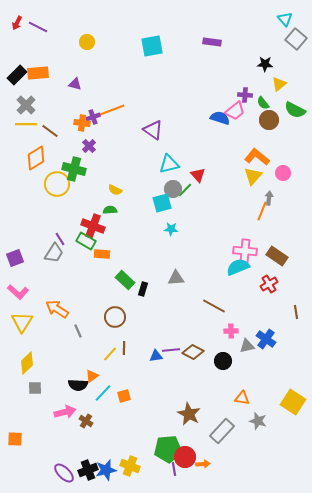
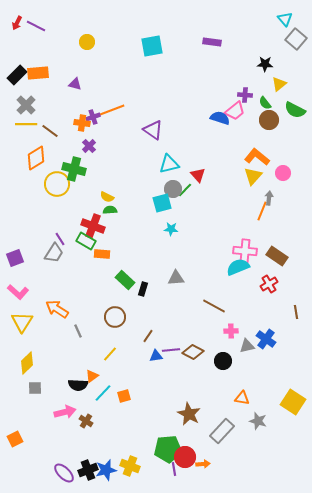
purple line at (38, 27): moved 2 px left, 1 px up
green semicircle at (263, 103): moved 2 px right
yellow semicircle at (115, 190): moved 8 px left, 7 px down
brown line at (124, 348): moved 24 px right, 12 px up; rotated 32 degrees clockwise
orange square at (15, 439): rotated 28 degrees counterclockwise
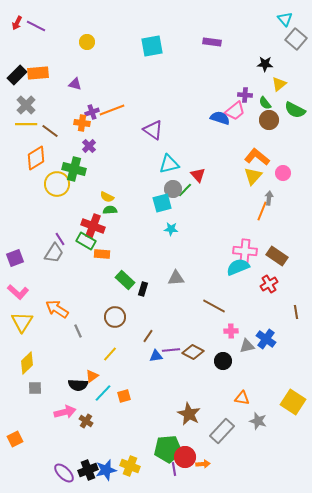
purple cross at (93, 117): moved 1 px left, 5 px up
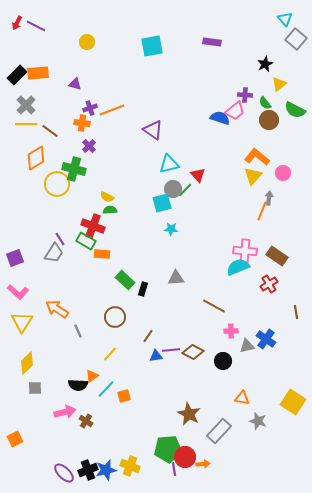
black star at (265, 64): rotated 28 degrees counterclockwise
purple cross at (92, 112): moved 2 px left, 4 px up
cyan line at (103, 393): moved 3 px right, 4 px up
gray rectangle at (222, 431): moved 3 px left
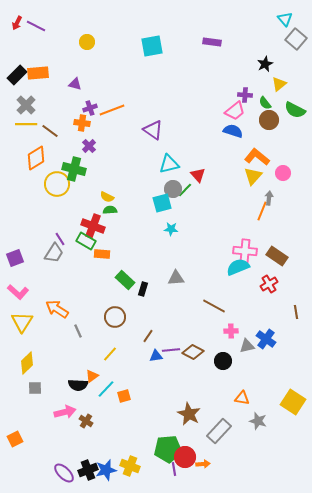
blue semicircle at (220, 118): moved 13 px right, 13 px down
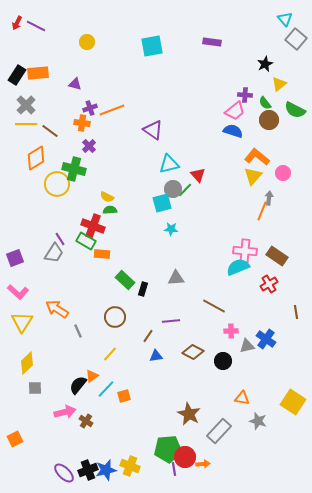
black rectangle at (17, 75): rotated 12 degrees counterclockwise
purple line at (171, 350): moved 29 px up
black semicircle at (78, 385): rotated 126 degrees clockwise
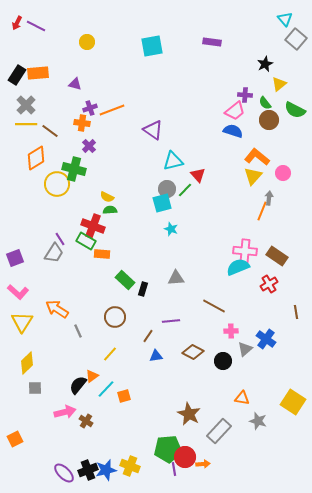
cyan triangle at (169, 164): moved 4 px right, 3 px up
gray circle at (173, 189): moved 6 px left
cyan star at (171, 229): rotated 16 degrees clockwise
gray triangle at (247, 346): moved 2 px left, 3 px down; rotated 28 degrees counterclockwise
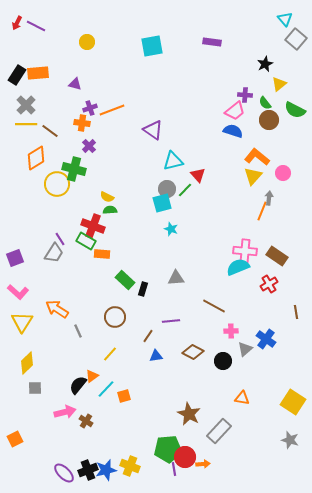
gray star at (258, 421): moved 32 px right, 19 px down
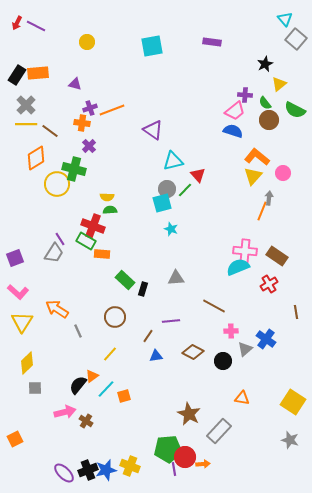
yellow semicircle at (107, 197): rotated 24 degrees counterclockwise
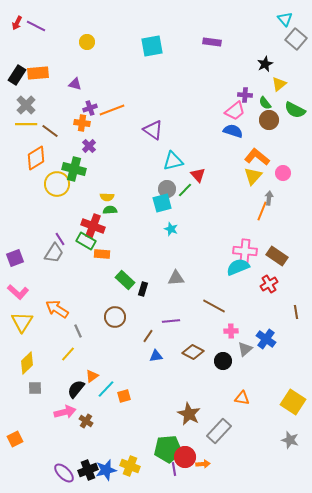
yellow line at (110, 354): moved 42 px left
black semicircle at (78, 385): moved 2 px left, 4 px down
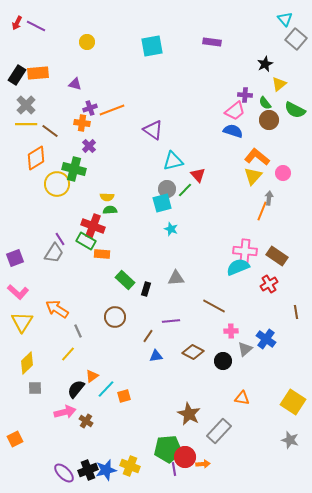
black rectangle at (143, 289): moved 3 px right
